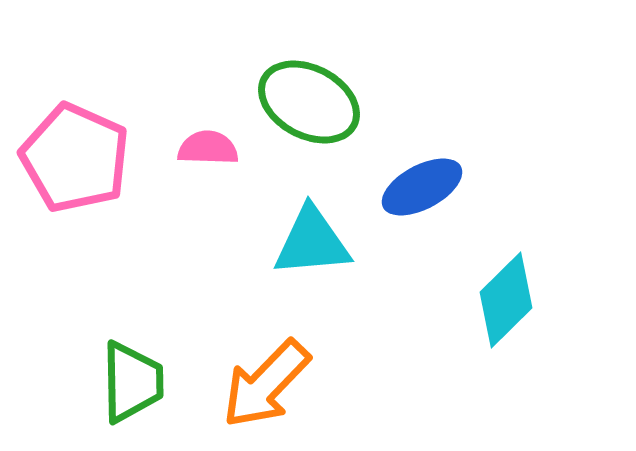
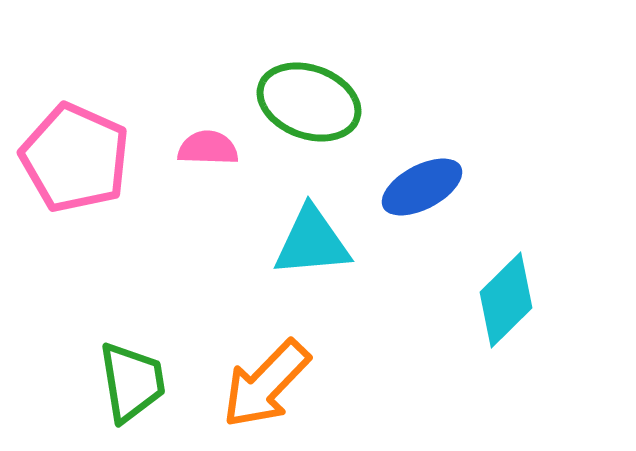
green ellipse: rotated 8 degrees counterclockwise
green trapezoid: rotated 8 degrees counterclockwise
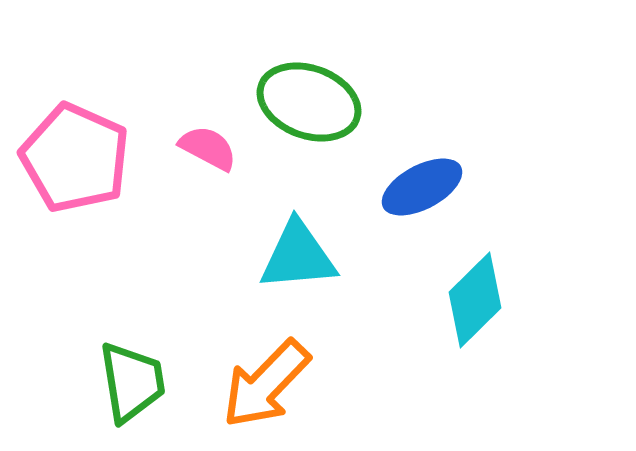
pink semicircle: rotated 26 degrees clockwise
cyan triangle: moved 14 px left, 14 px down
cyan diamond: moved 31 px left
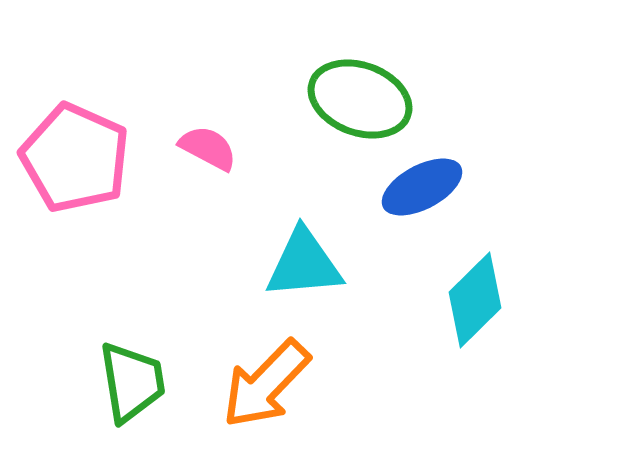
green ellipse: moved 51 px right, 3 px up
cyan triangle: moved 6 px right, 8 px down
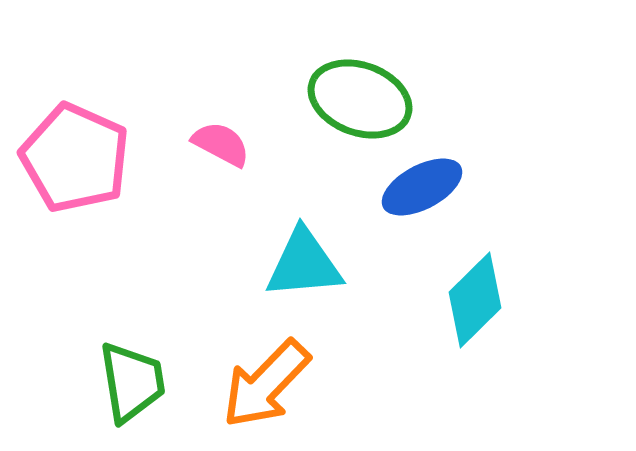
pink semicircle: moved 13 px right, 4 px up
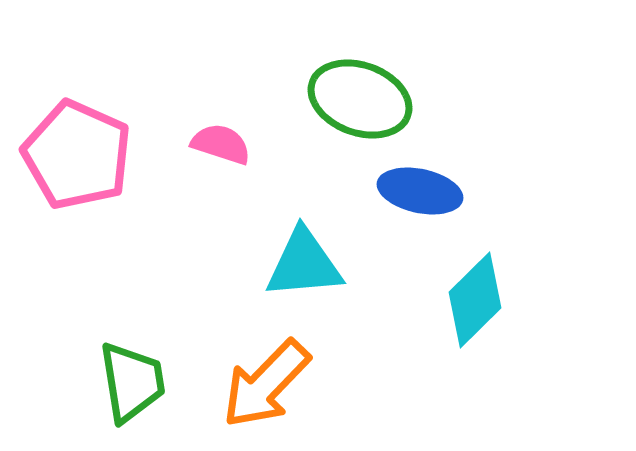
pink semicircle: rotated 10 degrees counterclockwise
pink pentagon: moved 2 px right, 3 px up
blue ellipse: moved 2 px left, 4 px down; rotated 40 degrees clockwise
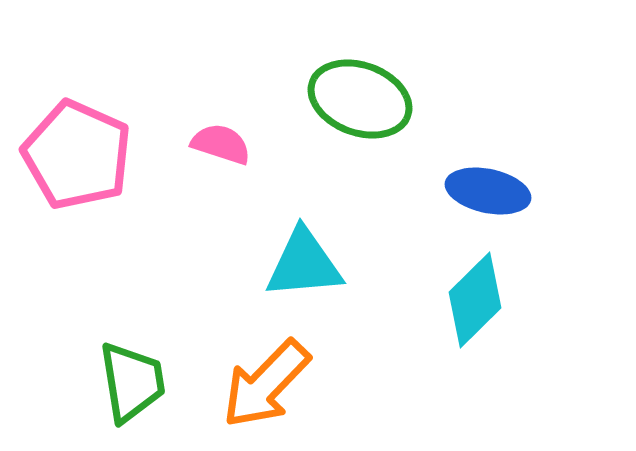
blue ellipse: moved 68 px right
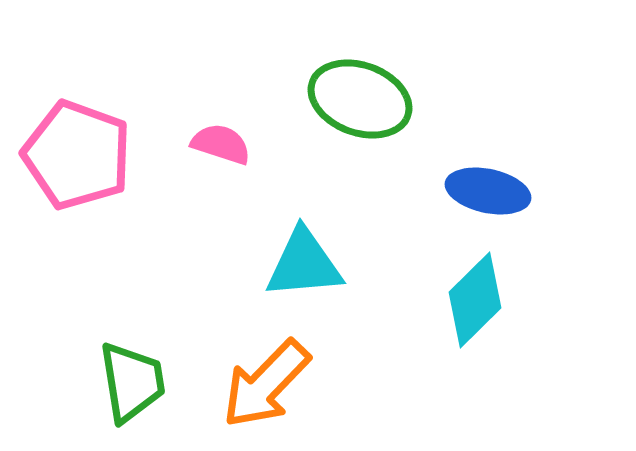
pink pentagon: rotated 4 degrees counterclockwise
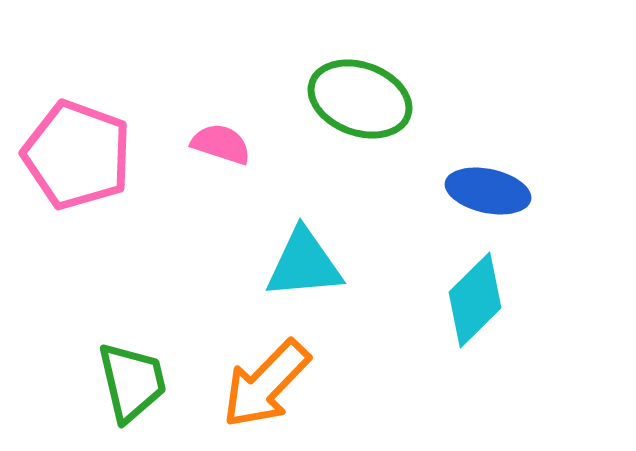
green trapezoid: rotated 4 degrees counterclockwise
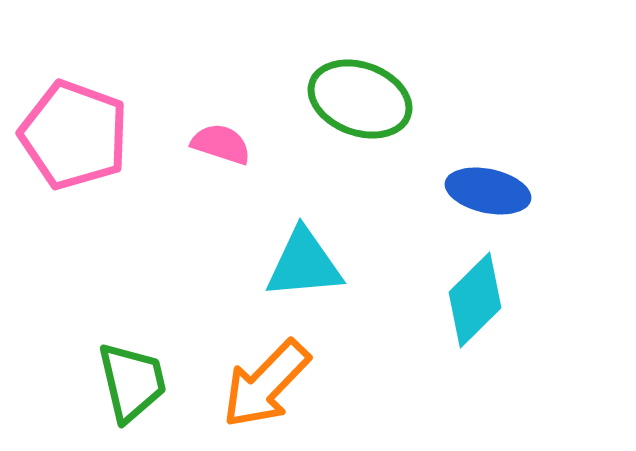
pink pentagon: moved 3 px left, 20 px up
